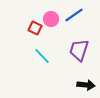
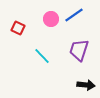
red square: moved 17 px left
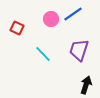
blue line: moved 1 px left, 1 px up
red square: moved 1 px left
cyan line: moved 1 px right, 2 px up
black arrow: rotated 78 degrees counterclockwise
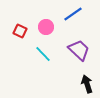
pink circle: moved 5 px left, 8 px down
red square: moved 3 px right, 3 px down
purple trapezoid: rotated 115 degrees clockwise
black arrow: moved 1 px right, 1 px up; rotated 36 degrees counterclockwise
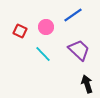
blue line: moved 1 px down
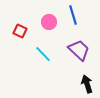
blue line: rotated 72 degrees counterclockwise
pink circle: moved 3 px right, 5 px up
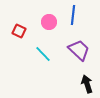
blue line: rotated 24 degrees clockwise
red square: moved 1 px left
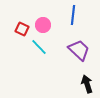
pink circle: moved 6 px left, 3 px down
red square: moved 3 px right, 2 px up
cyan line: moved 4 px left, 7 px up
